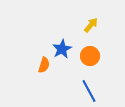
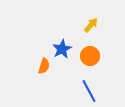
orange semicircle: moved 1 px down
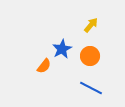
orange semicircle: rotated 21 degrees clockwise
blue line: moved 2 px right, 3 px up; rotated 35 degrees counterclockwise
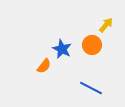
yellow arrow: moved 15 px right
blue star: rotated 18 degrees counterclockwise
orange circle: moved 2 px right, 11 px up
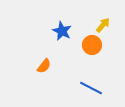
yellow arrow: moved 3 px left
blue star: moved 18 px up
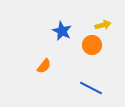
yellow arrow: rotated 35 degrees clockwise
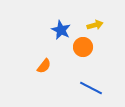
yellow arrow: moved 8 px left
blue star: moved 1 px left, 1 px up
orange circle: moved 9 px left, 2 px down
